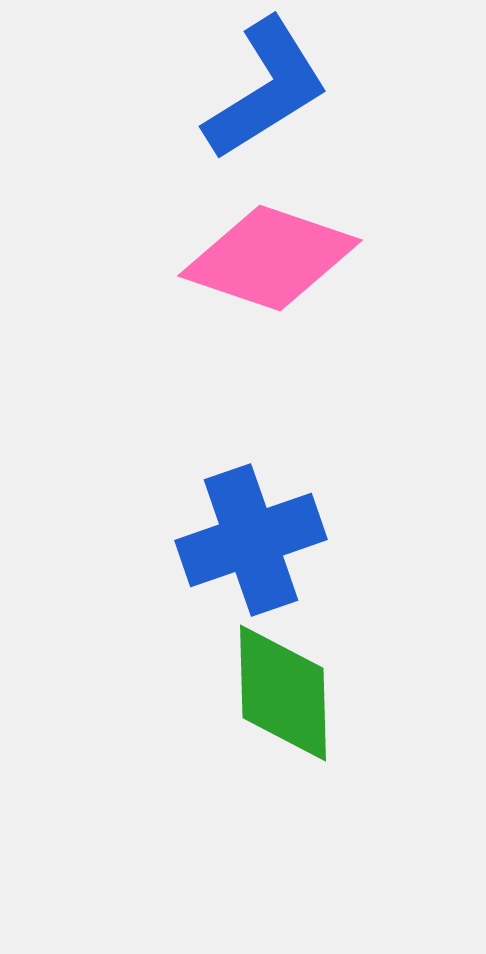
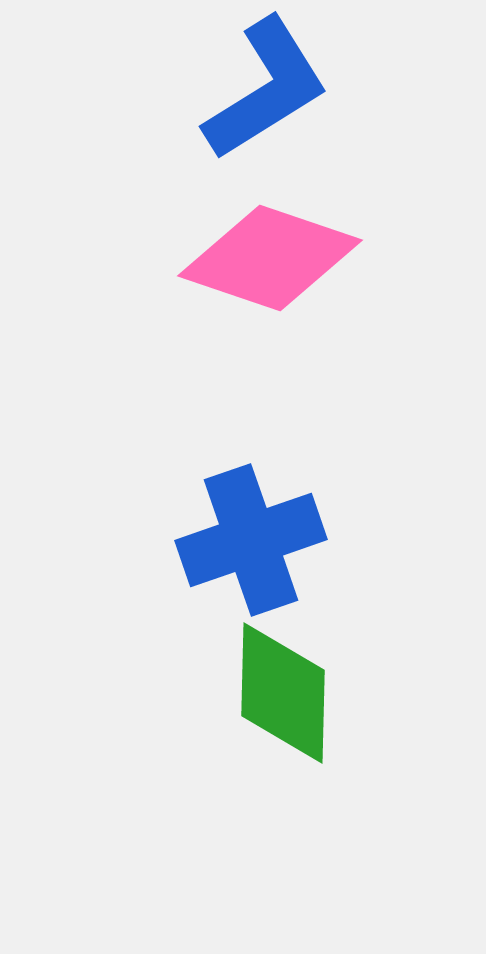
green diamond: rotated 3 degrees clockwise
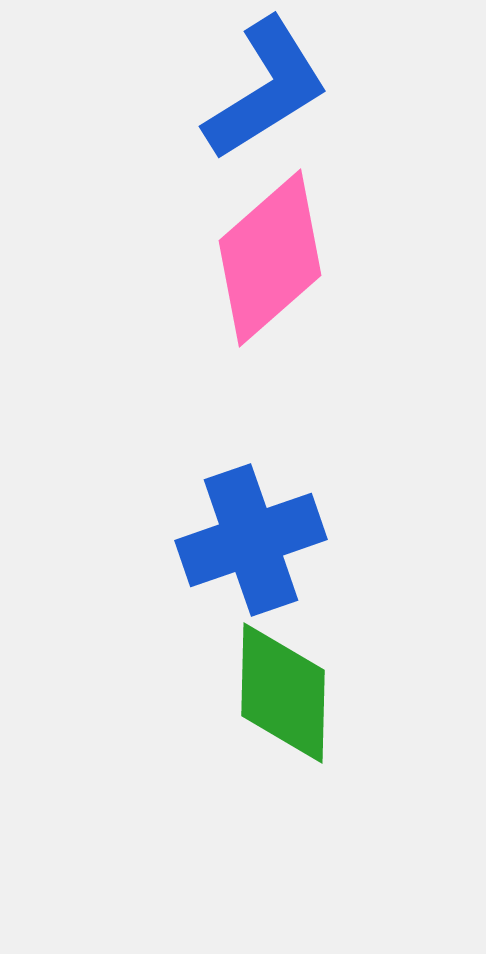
pink diamond: rotated 60 degrees counterclockwise
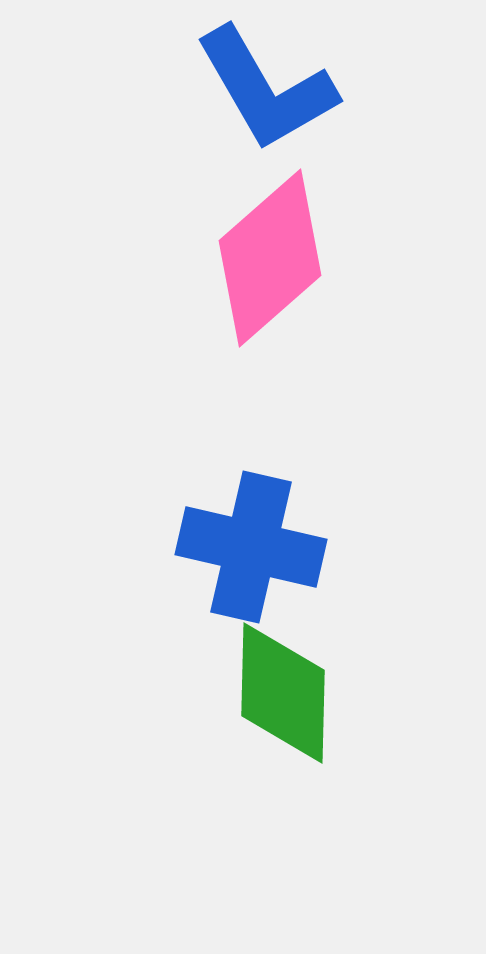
blue L-shape: rotated 92 degrees clockwise
blue cross: moved 7 px down; rotated 32 degrees clockwise
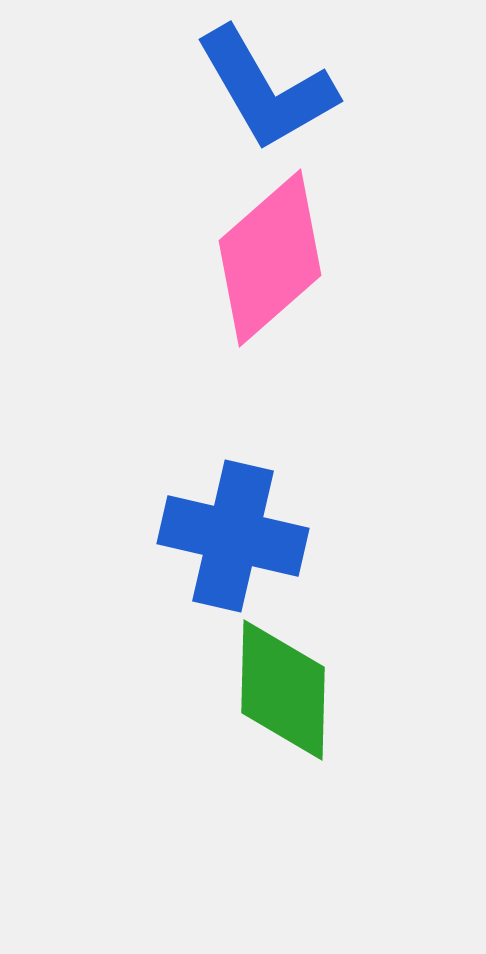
blue cross: moved 18 px left, 11 px up
green diamond: moved 3 px up
